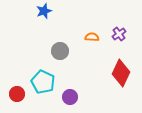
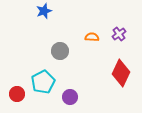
cyan pentagon: rotated 20 degrees clockwise
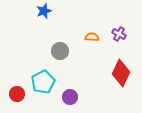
purple cross: rotated 24 degrees counterclockwise
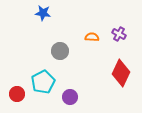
blue star: moved 1 px left, 2 px down; rotated 28 degrees clockwise
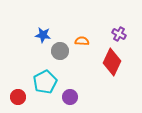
blue star: moved 22 px down
orange semicircle: moved 10 px left, 4 px down
red diamond: moved 9 px left, 11 px up
cyan pentagon: moved 2 px right
red circle: moved 1 px right, 3 px down
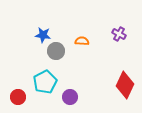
gray circle: moved 4 px left
red diamond: moved 13 px right, 23 px down
